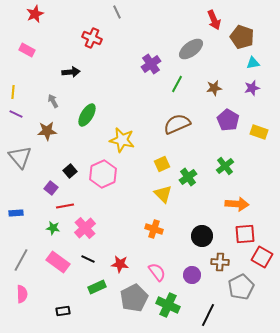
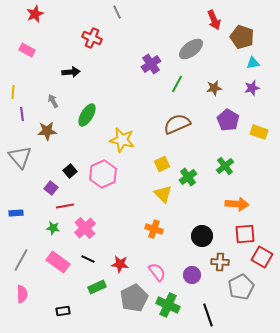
purple line at (16, 114): moved 6 px right; rotated 56 degrees clockwise
black line at (208, 315): rotated 45 degrees counterclockwise
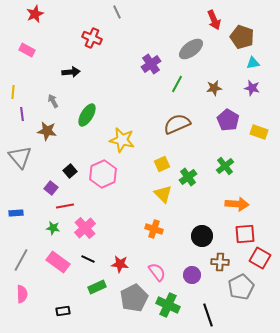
purple star at (252, 88): rotated 28 degrees clockwise
brown star at (47, 131): rotated 12 degrees clockwise
red square at (262, 257): moved 2 px left, 1 px down
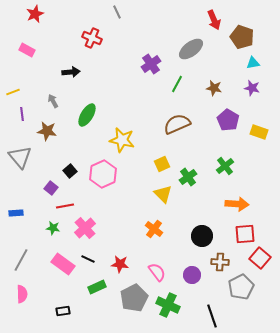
brown star at (214, 88): rotated 21 degrees clockwise
yellow line at (13, 92): rotated 64 degrees clockwise
orange cross at (154, 229): rotated 18 degrees clockwise
red square at (260, 258): rotated 10 degrees clockwise
pink rectangle at (58, 262): moved 5 px right, 2 px down
black line at (208, 315): moved 4 px right, 1 px down
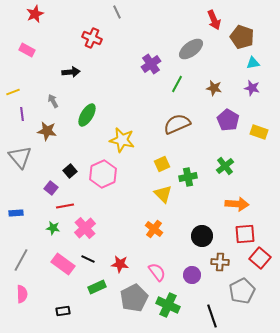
green cross at (188, 177): rotated 24 degrees clockwise
gray pentagon at (241, 287): moved 1 px right, 4 px down
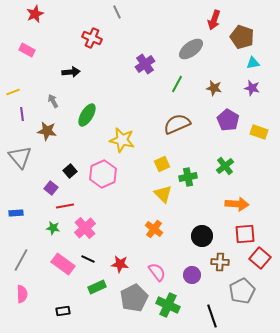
red arrow at (214, 20): rotated 42 degrees clockwise
purple cross at (151, 64): moved 6 px left
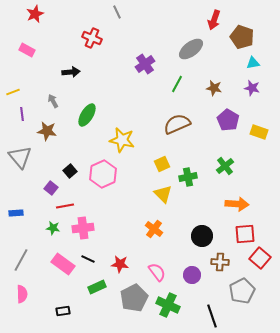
pink cross at (85, 228): moved 2 px left; rotated 35 degrees clockwise
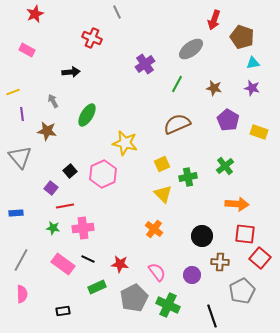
yellow star at (122, 140): moved 3 px right, 3 px down
red square at (245, 234): rotated 10 degrees clockwise
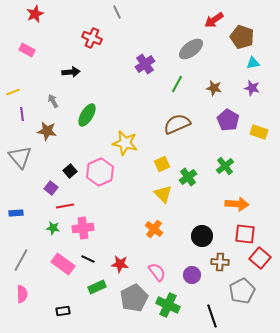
red arrow at (214, 20): rotated 36 degrees clockwise
pink hexagon at (103, 174): moved 3 px left, 2 px up
green cross at (188, 177): rotated 24 degrees counterclockwise
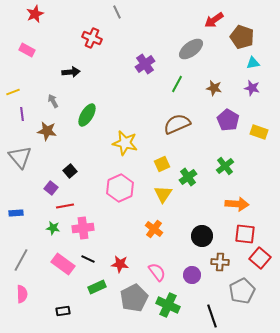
pink hexagon at (100, 172): moved 20 px right, 16 px down
yellow triangle at (163, 194): rotated 18 degrees clockwise
